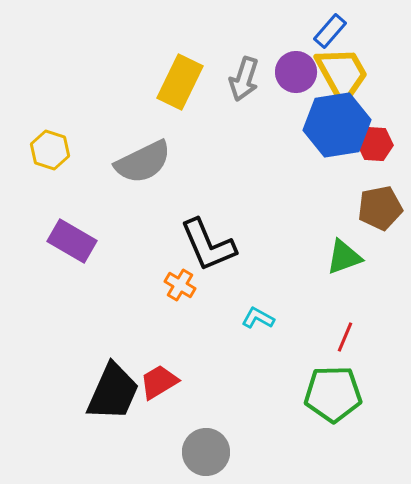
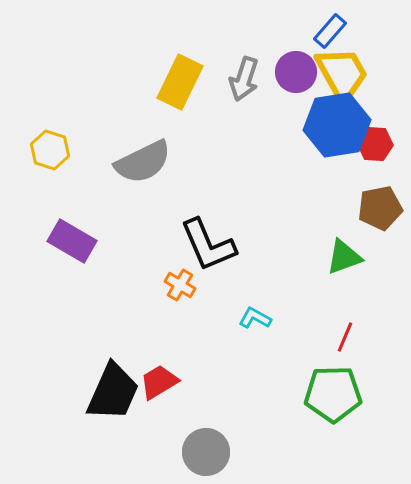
cyan L-shape: moved 3 px left
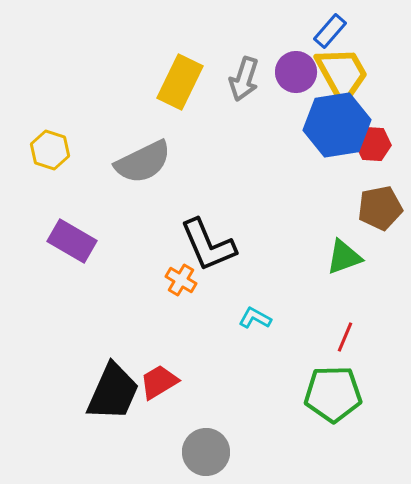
red hexagon: moved 2 px left
orange cross: moved 1 px right, 5 px up
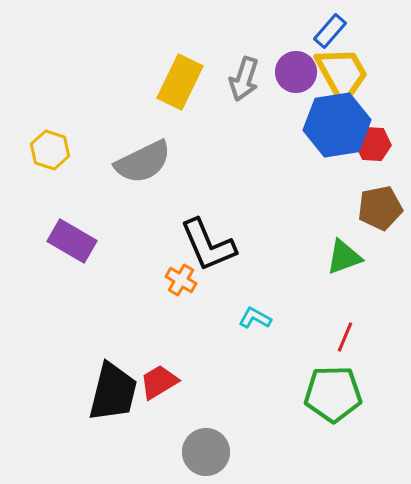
black trapezoid: rotated 10 degrees counterclockwise
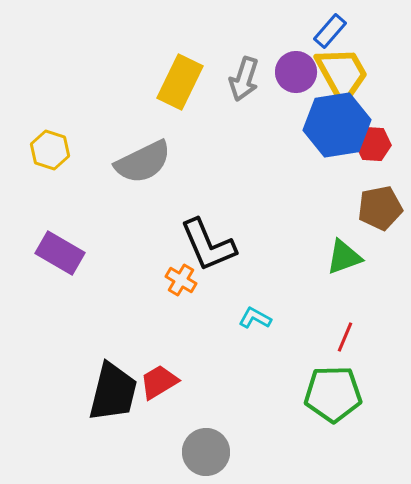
purple rectangle: moved 12 px left, 12 px down
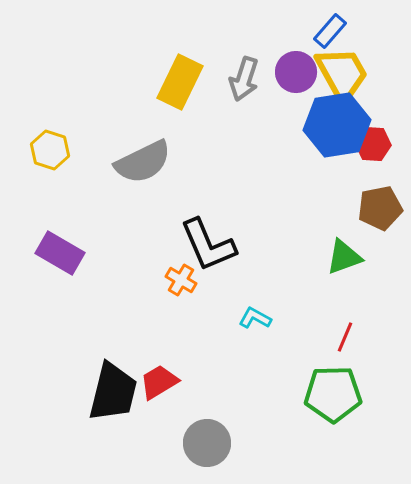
gray circle: moved 1 px right, 9 px up
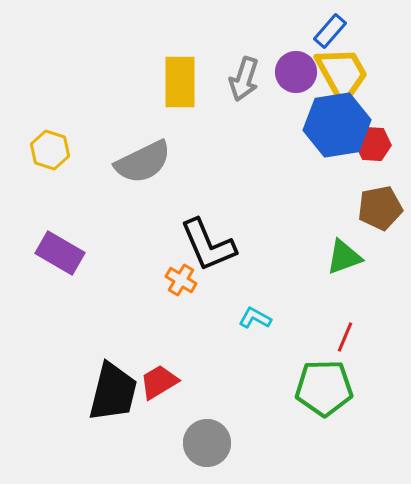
yellow rectangle: rotated 26 degrees counterclockwise
green pentagon: moved 9 px left, 6 px up
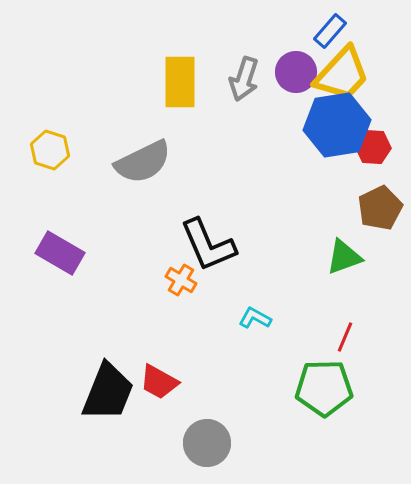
yellow trapezoid: rotated 72 degrees clockwise
red hexagon: moved 3 px down
brown pentagon: rotated 15 degrees counterclockwise
red trapezoid: rotated 120 degrees counterclockwise
black trapezoid: moved 5 px left; rotated 8 degrees clockwise
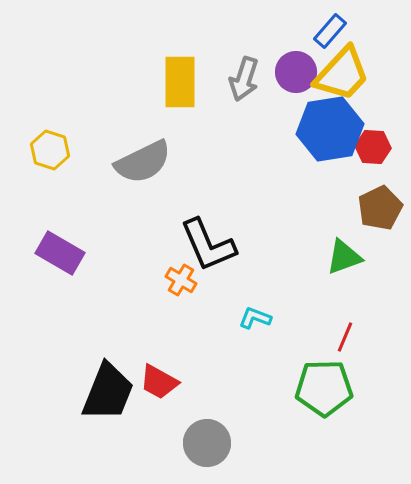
blue hexagon: moved 7 px left, 4 px down
cyan L-shape: rotated 8 degrees counterclockwise
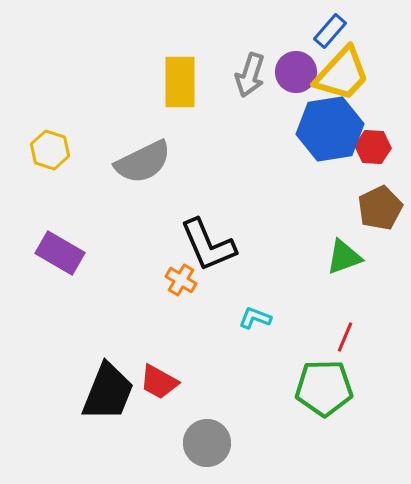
gray arrow: moved 6 px right, 4 px up
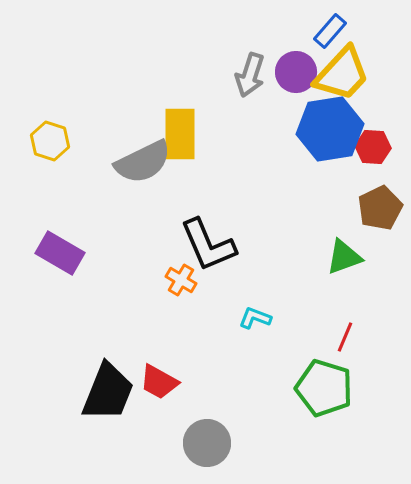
yellow rectangle: moved 52 px down
yellow hexagon: moved 9 px up
green pentagon: rotated 18 degrees clockwise
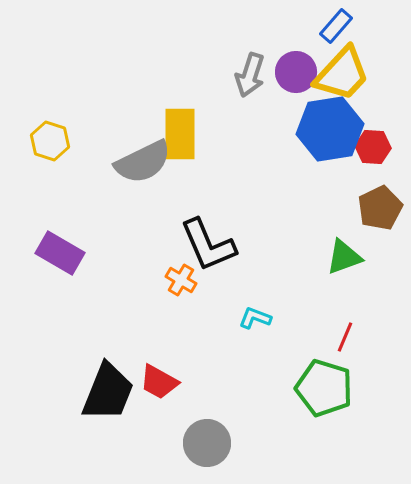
blue rectangle: moved 6 px right, 5 px up
